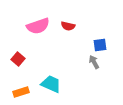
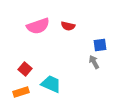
red square: moved 7 px right, 10 px down
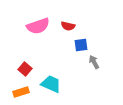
blue square: moved 19 px left
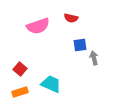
red semicircle: moved 3 px right, 8 px up
blue square: moved 1 px left
gray arrow: moved 4 px up; rotated 16 degrees clockwise
red square: moved 5 px left
orange rectangle: moved 1 px left
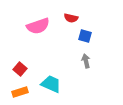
blue square: moved 5 px right, 9 px up; rotated 24 degrees clockwise
gray arrow: moved 8 px left, 3 px down
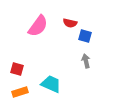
red semicircle: moved 1 px left, 5 px down
pink semicircle: rotated 35 degrees counterclockwise
red square: moved 3 px left; rotated 24 degrees counterclockwise
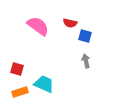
pink semicircle: rotated 90 degrees counterclockwise
cyan trapezoid: moved 7 px left
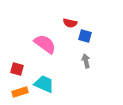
pink semicircle: moved 7 px right, 18 px down
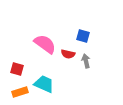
red semicircle: moved 2 px left, 31 px down
blue square: moved 2 px left
